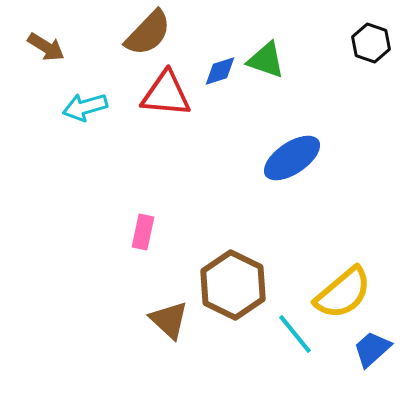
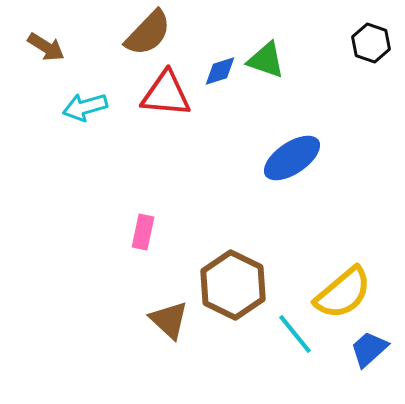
blue trapezoid: moved 3 px left
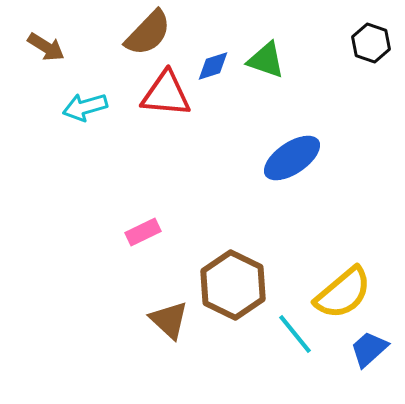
blue diamond: moved 7 px left, 5 px up
pink rectangle: rotated 52 degrees clockwise
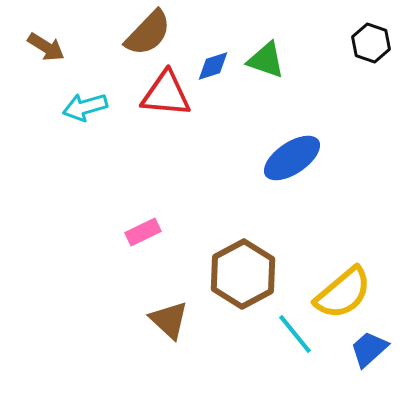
brown hexagon: moved 10 px right, 11 px up; rotated 6 degrees clockwise
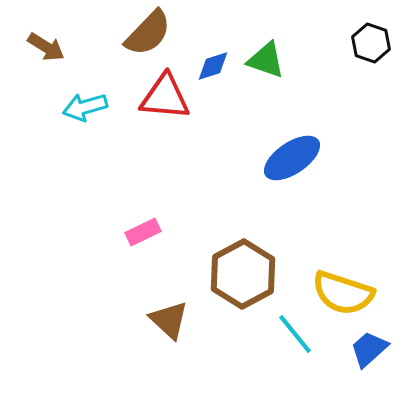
red triangle: moved 1 px left, 3 px down
yellow semicircle: rotated 58 degrees clockwise
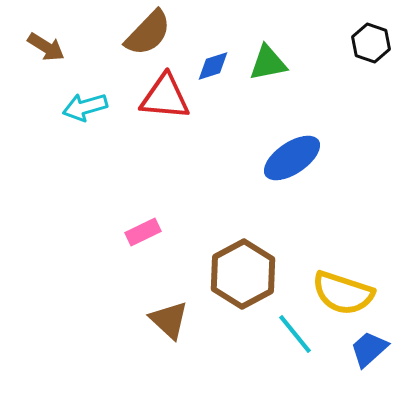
green triangle: moved 2 px right, 3 px down; rotated 30 degrees counterclockwise
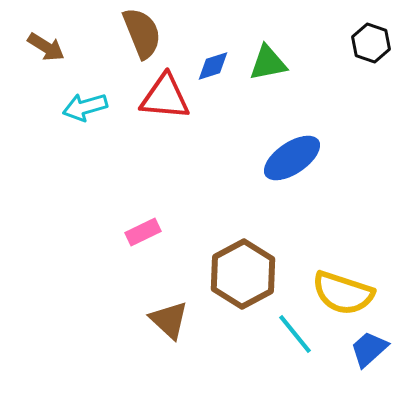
brown semicircle: moved 6 px left; rotated 66 degrees counterclockwise
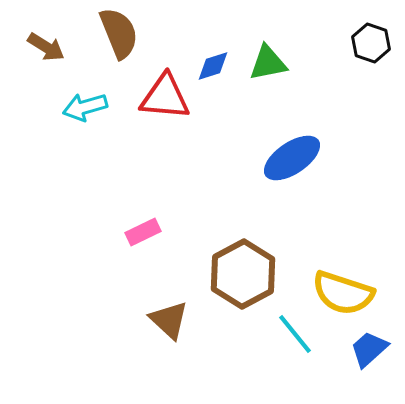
brown semicircle: moved 23 px left
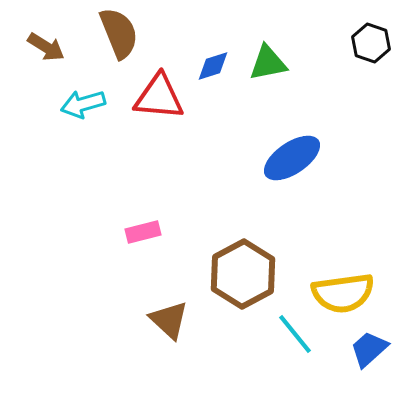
red triangle: moved 6 px left
cyan arrow: moved 2 px left, 3 px up
pink rectangle: rotated 12 degrees clockwise
yellow semicircle: rotated 26 degrees counterclockwise
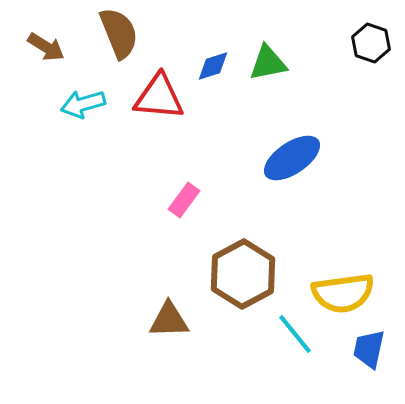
pink rectangle: moved 41 px right, 32 px up; rotated 40 degrees counterclockwise
brown triangle: rotated 45 degrees counterclockwise
blue trapezoid: rotated 36 degrees counterclockwise
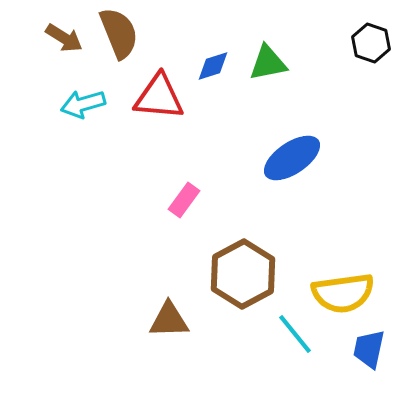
brown arrow: moved 18 px right, 9 px up
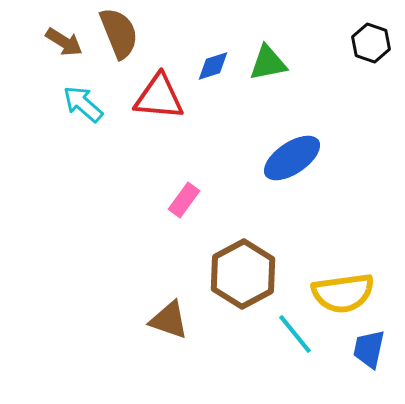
brown arrow: moved 4 px down
cyan arrow: rotated 57 degrees clockwise
brown triangle: rotated 21 degrees clockwise
